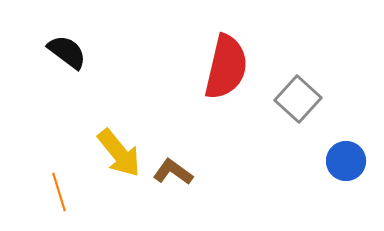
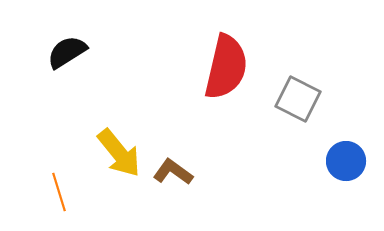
black semicircle: rotated 69 degrees counterclockwise
gray square: rotated 15 degrees counterclockwise
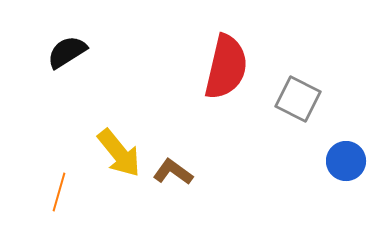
orange line: rotated 33 degrees clockwise
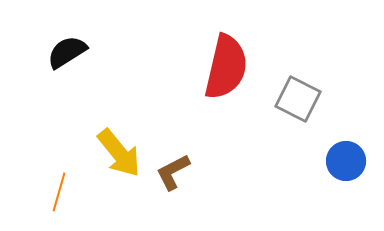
brown L-shape: rotated 63 degrees counterclockwise
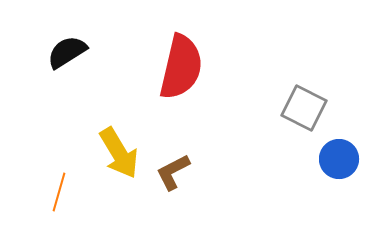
red semicircle: moved 45 px left
gray square: moved 6 px right, 9 px down
yellow arrow: rotated 8 degrees clockwise
blue circle: moved 7 px left, 2 px up
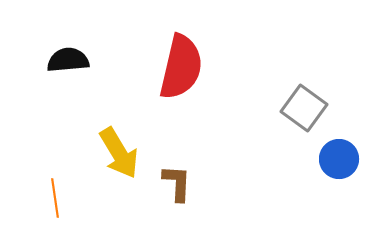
black semicircle: moved 1 px right, 8 px down; rotated 27 degrees clockwise
gray square: rotated 9 degrees clockwise
brown L-shape: moved 4 px right, 11 px down; rotated 120 degrees clockwise
orange line: moved 4 px left, 6 px down; rotated 24 degrees counterclockwise
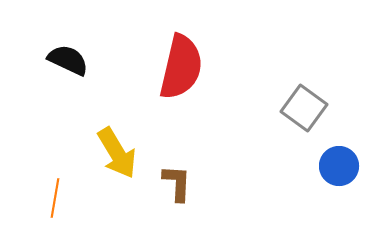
black semicircle: rotated 30 degrees clockwise
yellow arrow: moved 2 px left
blue circle: moved 7 px down
orange line: rotated 18 degrees clockwise
